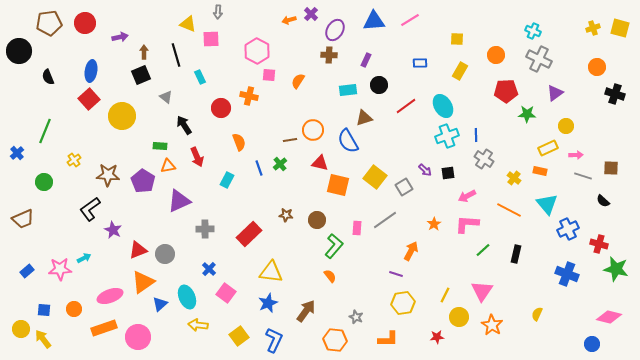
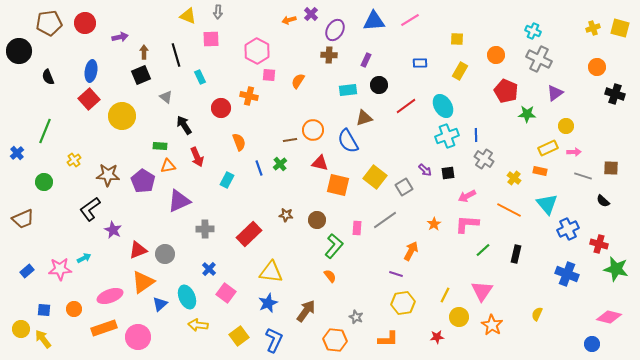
yellow triangle at (188, 24): moved 8 px up
red pentagon at (506, 91): rotated 25 degrees clockwise
pink arrow at (576, 155): moved 2 px left, 3 px up
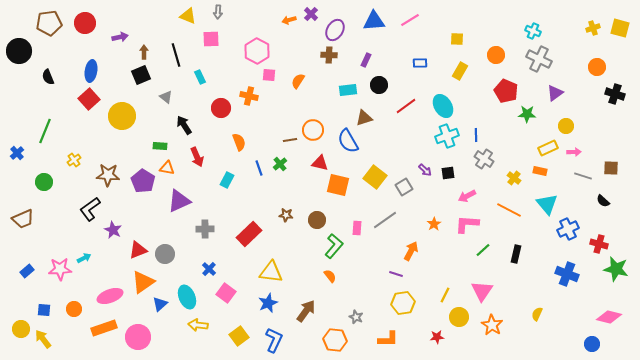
orange triangle at (168, 166): moved 1 px left, 2 px down; rotated 21 degrees clockwise
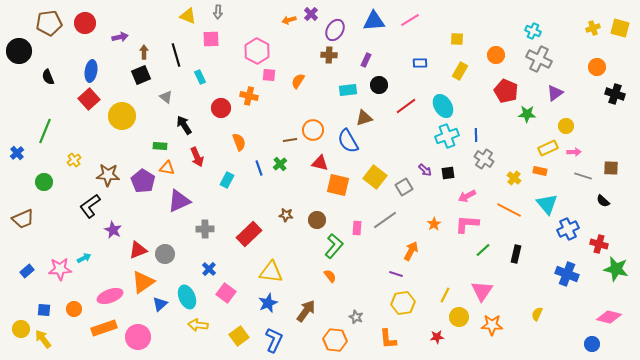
black L-shape at (90, 209): moved 3 px up
orange star at (492, 325): rotated 30 degrees counterclockwise
orange L-shape at (388, 339): rotated 85 degrees clockwise
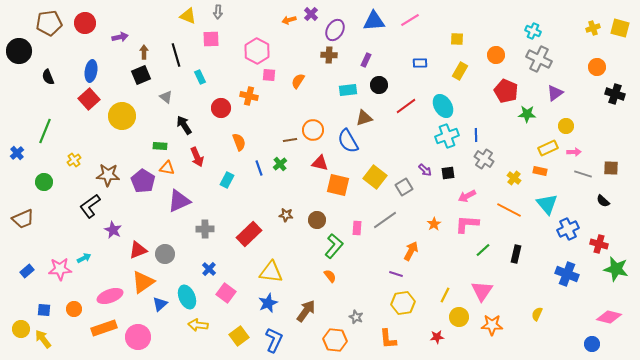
gray line at (583, 176): moved 2 px up
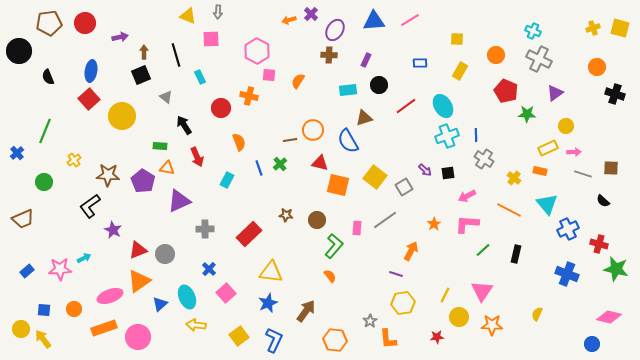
orange triangle at (143, 282): moved 4 px left, 1 px up
pink square at (226, 293): rotated 12 degrees clockwise
gray star at (356, 317): moved 14 px right, 4 px down; rotated 16 degrees clockwise
yellow arrow at (198, 325): moved 2 px left
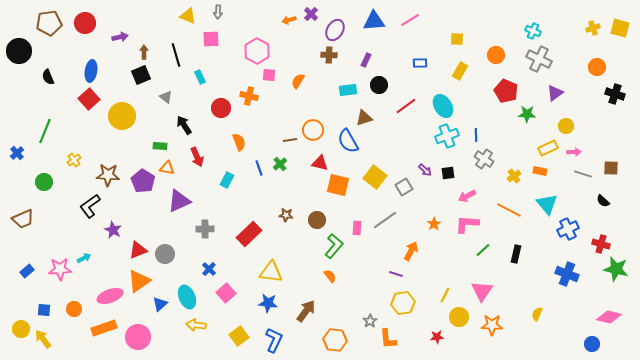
yellow cross at (514, 178): moved 2 px up; rotated 16 degrees clockwise
red cross at (599, 244): moved 2 px right
blue star at (268, 303): rotated 30 degrees clockwise
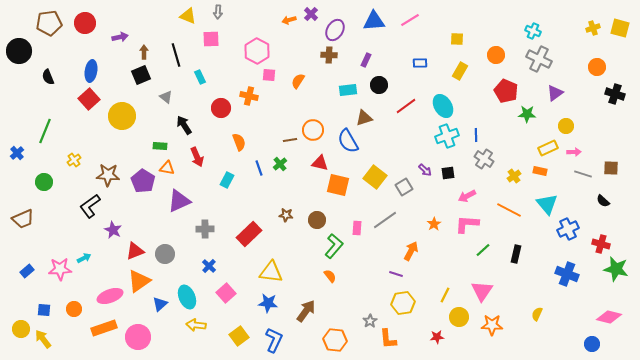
red triangle at (138, 250): moved 3 px left, 1 px down
blue cross at (209, 269): moved 3 px up
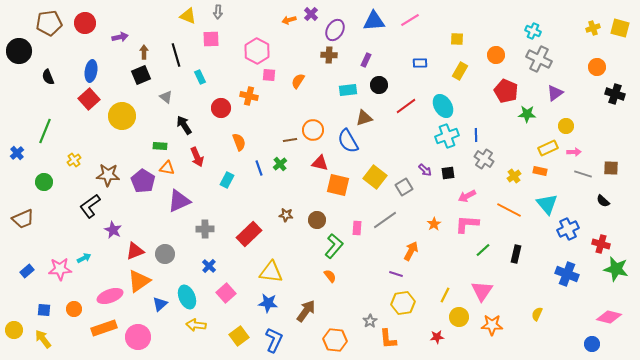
yellow circle at (21, 329): moved 7 px left, 1 px down
